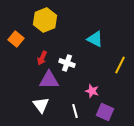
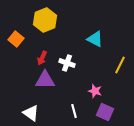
purple triangle: moved 4 px left
pink star: moved 3 px right
white triangle: moved 10 px left, 8 px down; rotated 18 degrees counterclockwise
white line: moved 1 px left
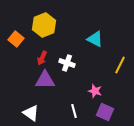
yellow hexagon: moved 1 px left, 5 px down
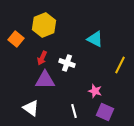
white triangle: moved 5 px up
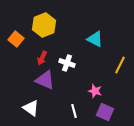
purple triangle: rotated 25 degrees clockwise
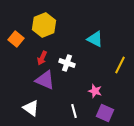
purple square: moved 1 px down
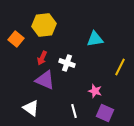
yellow hexagon: rotated 15 degrees clockwise
cyan triangle: rotated 36 degrees counterclockwise
yellow line: moved 2 px down
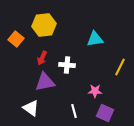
white cross: moved 2 px down; rotated 14 degrees counterclockwise
purple triangle: moved 2 px down; rotated 35 degrees counterclockwise
pink star: rotated 16 degrees counterclockwise
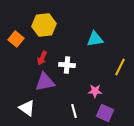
white triangle: moved 4 px left
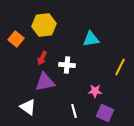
cyan triangle: moved 4 px left
white triangle: moved 1 px right, 1 px up
